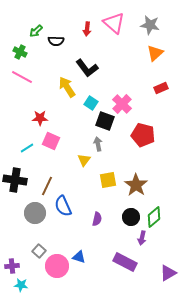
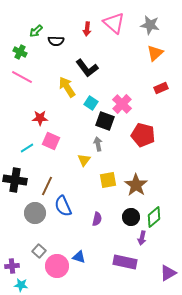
purple rectangle: rotated 15 degrees counterclockwise
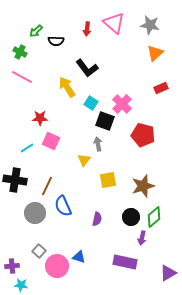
brown star: moved 7 px right, 1 px down; rotated 20 degrees clockwise
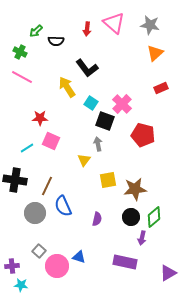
brown star: moved 8 px left, 3 px down; rotated 10 degrees clockwise
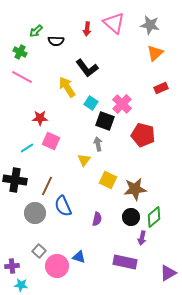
yellow square: rotated 36 degrees clockwise
